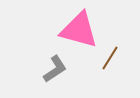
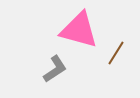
brown line: moved 6 px right, 5 px up
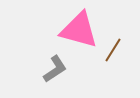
brown line: moved 3 px left, 3 px up
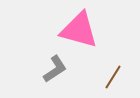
brown line: moved 27 px down
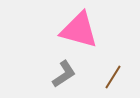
gray L-shape: moved 9 px right, 5 px down
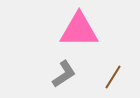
pink triangle: rotated 15 degrees counterclockwise
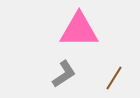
brown line: moved 1 px right, 1 px down
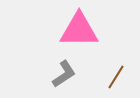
brown line: moved 2 px right, 1 px up
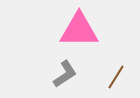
gray L-shape: moved 1 px right
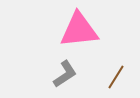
pink triangle: rotated 6 degrees counterclockwise
